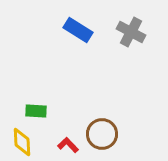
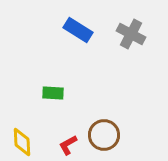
gray cross: moved 2 px down
green rectangle: moved 17 px right, 18 px up
brown circle: moved 2 px right, 1 px down
red L-shape: rotated 75 degrees counterclockwise
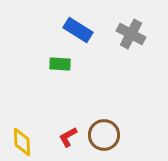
green rectangle: moved 7 px right, 29 px up
red L-shape: moved 8 px up
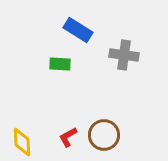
gray cross: moved 7 px left, 21 px down; rotated 20 degrees counterclockwise
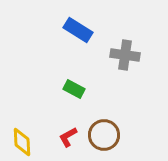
gray cross: moved 1 px right
green rectangle: moved 14 px right, 25 px down; rotated 25 degrees clockwise
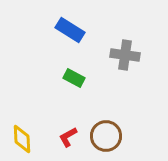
blue rectangle: moved 8 px left
green rectangle: moved 11 px up
brown circle: moved 2 px right, 1 px down
yellow diamond: moved 3 px up
